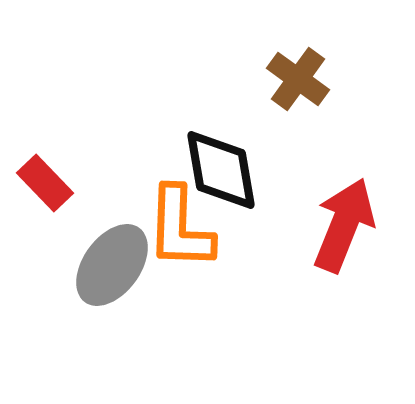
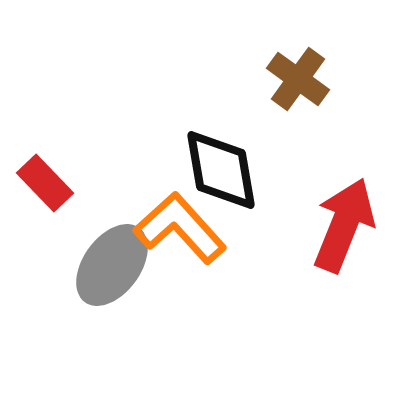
orange L-shape: rotated 136 degrees clockwise
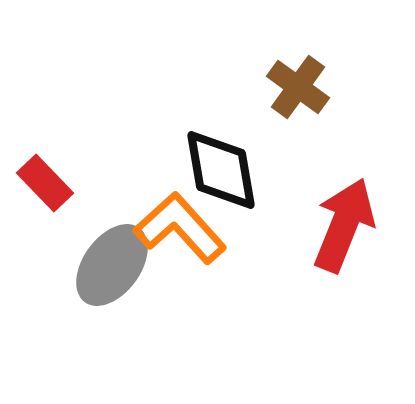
brown cross: moved 8 px down
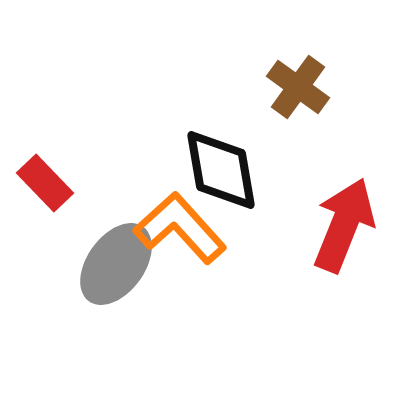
gray ellipse: moved 4 px right, 1 px up
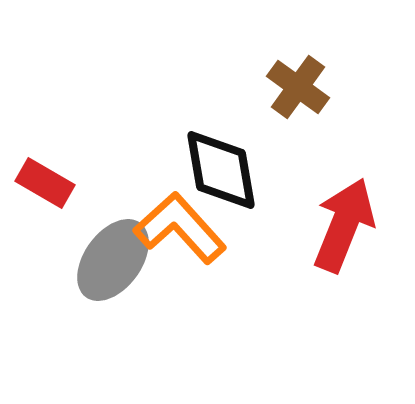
red rectangle: rotated 16 degrees counterclockwise
gray ellipse: moved 3 px left, 4 px up
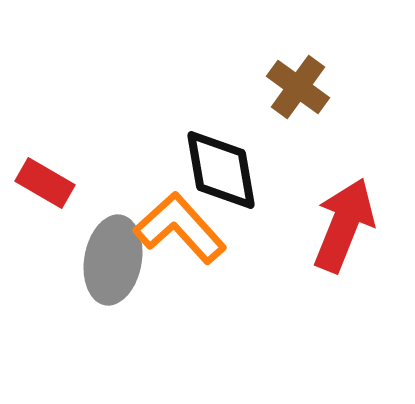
gray ellipse: rotated 26 degrees counterclockwise
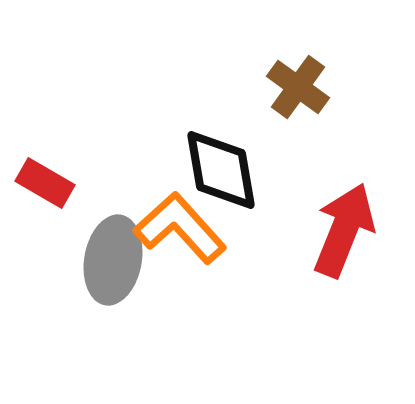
red arrow: moved 5 px down
